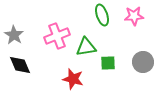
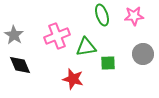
gray circle: moved 8 px up
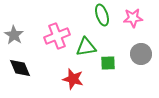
pink star: moved 1 px left, 2 px down
gray circle: moved 2 px left
black diamond: moved 3 px down
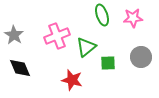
green triangle: rotated 30 degrees counterclockwise
gray circle: moved 3 px down
red star: moved 1 px left, 1 px down
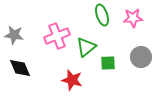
gray star: rotated 24 degrees counterclockwise
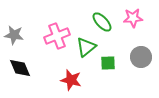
green ellipse: moved 7 px down; rotated 25 degrees counterclockwise
red star: moved 1 px left
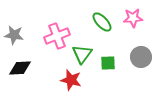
green triangle: moved 4 px left, 7 px down; rotated 15 degrees counterclockwise
black diamond: rotated 70 degrees counterclockwise
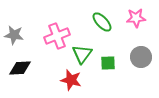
pink star: moved 3 px right
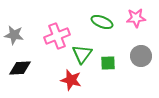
green ellipse: rotated 25 degrees counterclockwise
gray circle: moved 1 px up
